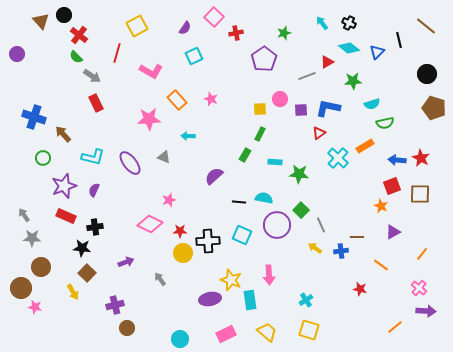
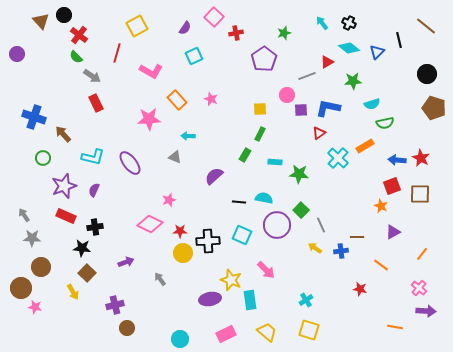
pink circle at (280, 99): moved 7 px right, 4 px up
gray triangle at (164, 157): moved 11 px right
pink arrow at (269, 275): moved 3 px left, 5 px up; rotated 42 degrees counterclockwise
orange line at (395, 327): rotated 49 degrees clockwise
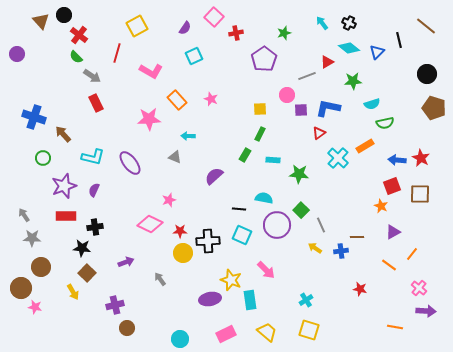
cyan rectangle at (275, 162): moved 2 px left, 2 px up
black line at (239, 202): moved 7 px down
red rectangle at (66, 216): rotated 24 degrees counterclockwise
orange line at (422, 254): moved 10 px left
orange line at (381, 265): moved 8 px right
